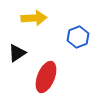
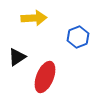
black triangle: moved 4 px down
red ellipse: moved 1 px left
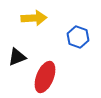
blue hexagon: rotated 20 degrees counterclockwise
black triangle: rotated 12 degrees clockwise
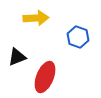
yellow arrow: moved 2 px right
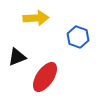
red ellipse: rotated 12 degrees clockwise
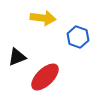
yellow arrow: moved 7 px right; rotated 10 degrees clockwise
red ellipse: rotated 12 degrees clockwise
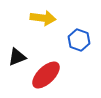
blue hexagon: moved 1 px right, 3 px down
red ellipse: moved 1 px right, 2 px up
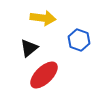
black triangle: moved 12 px right, 9 px up; rotated 18 degrees counterclockwise
red ellipse: moved 2 px left
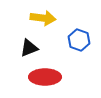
black triangle: rotated 18 degrees clockwise
red ellipse: moved 1 px right, 2 px down; rotated 44 degrees clockwise
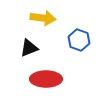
red ellipse: moved 1 px right, 2 px down
